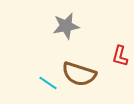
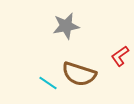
red L-shape: rotated 40 degrees clockwise
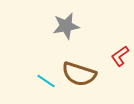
cyan line: moved 2 px left, 2 px up
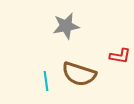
red L-shape: rotated 135 degrees counterclockwise
cyan line: rotated 48 degrees clockwise
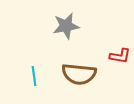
brown semicircle: rotated 12 degrees counterclockwise
cyan line: moved 12 px left, 5 px up
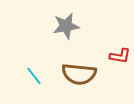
cyan line: rotated 30 degrees counterclockwise
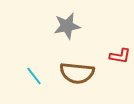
gray star: moved 1 px right
brown semicircle: moved 2 px left, 1 px up
